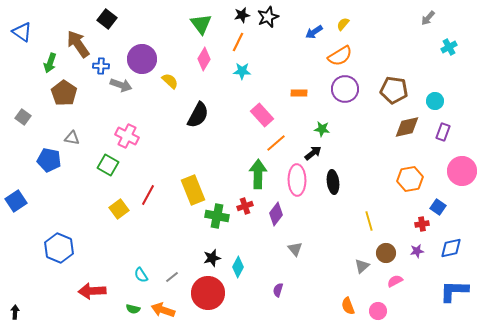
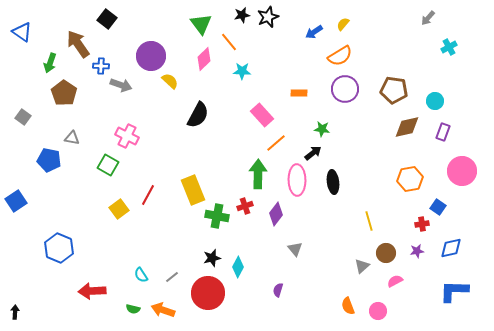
orange line at (238, 42): moved 9 px left; rotated 66 degrees counterclockwise
purple circle at (142, 59): moved 9 px right, 3 px up
pink diamond at (204, 59): rotated 15 degrees clockwise
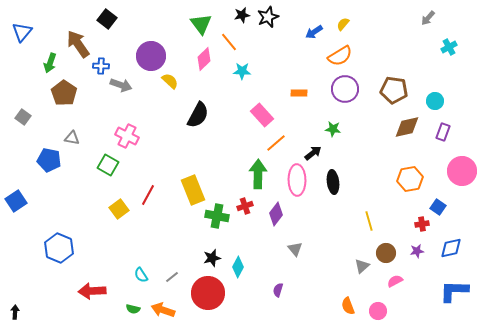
blue triangle at (22, 32): rotated 35 degrees clockwise
green star at (322, 129): moved 11 px right
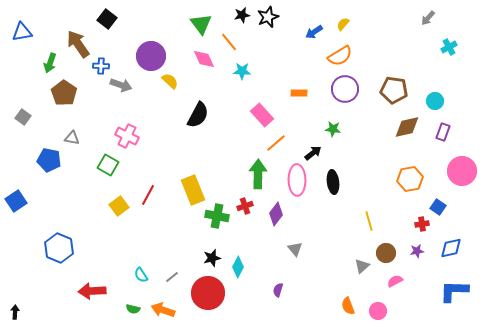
blue triangle at (22, 32): rotated 40 degrees clockwise
pink diamond at (204, 59): rotated 70 degrees counterclockwise
yellow square at (119, 209): moved 3 px up
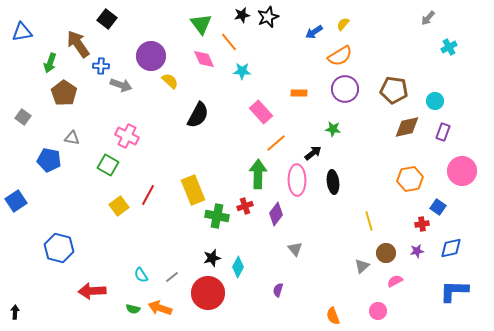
pink rectangle at (262, 115): moved 1 px left, 3 px up
blue hexagon at (59, 248): rotated 8 degrees counterclockwise
orange semicircle at (348, 306): moved 15 px left, 10 px down
orange arrow at (163, 310): moved 3 px left, 2 px up
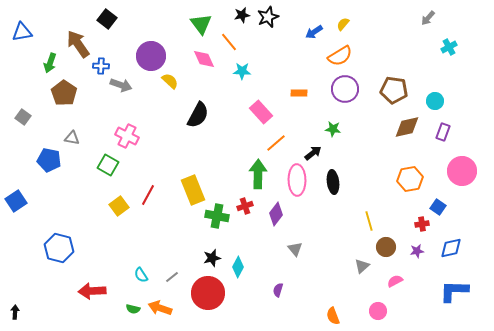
brown circle at (386, 253): moved 6 px up
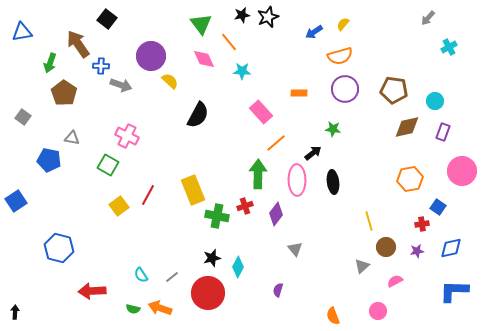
orange semicircle at (340, 56): rotated 15 degrees clockwise
